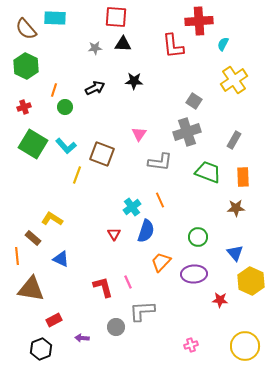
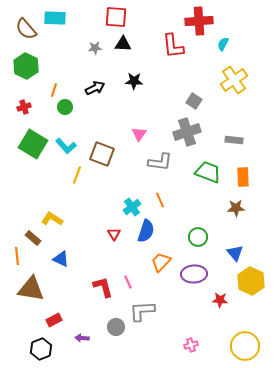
gray rectangle at (234, 140): rotated 66 degrees clockwise
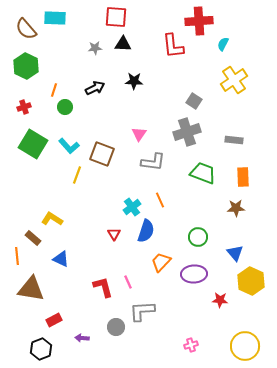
cyan L-shape at (66, 146): moved 3 px right
gray L-shape at (160, 162): moved 7 px left
green trapezoid at (208, 172): moved 5 px left, 1 px down
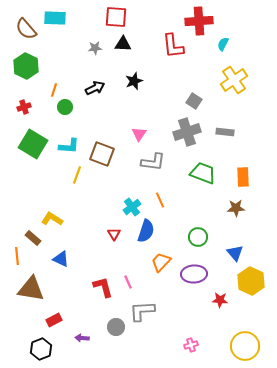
black star at (134, 81): rotated 24 degrees counterclockwise
gray rectangle at (234, 140): moved 9 px left, 8 px up
cyan L-shape at (69, 146): rotated 45 degrees counterclockwise
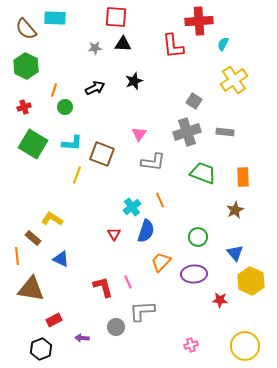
cyan L-shape at (69, 146): moved 3 px right, 3 px up
brown star at (236, 208): moved 1 px left, 2 px down; rotated 24 degrees counterclockwise
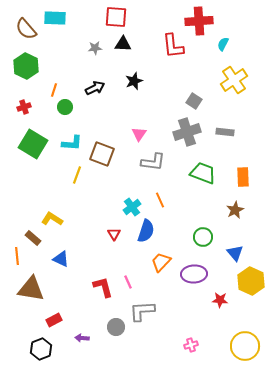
green circle at (198, 237): moved 5 px right
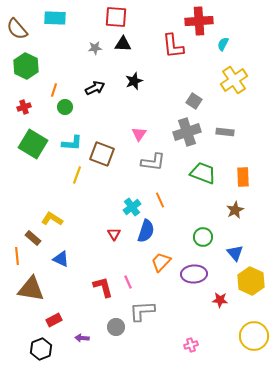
brown semicircle at (26, 29): moved 9 px left
yellow circle at (245, 346): moved 9 px right, 10 px up
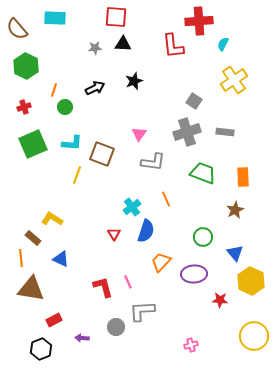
green square at (33, 144): rotated 36 degrees clockwise
orange line at (160, 200): moved 6 px right, 1 px up
orange line at (17, 256): moved 4 px right, 2 px down
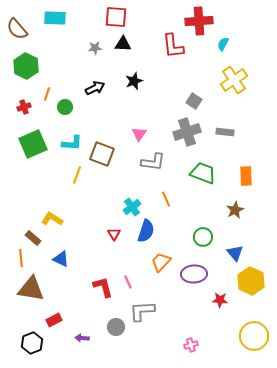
orange line at (54, 90): moved 7 px left, 4 px down
orange rectangle at (243, 177): moved 3 px right, 1 px up
black hexagon at (41, 349): moved 9 px left, 6 px up
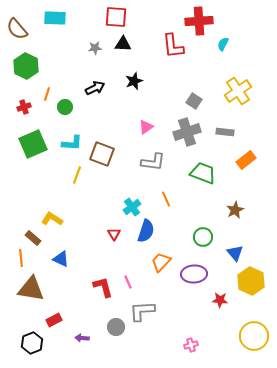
yellow cross at (234, 80): moved 4 px right, 11 px down
pink triangle at (139, 134): moved 7 px right, 7 px up; rotated 21 degrees clockwise
orange rectangle at (246, 176): moved 16 px up; rotated 54 degrees clockwise
